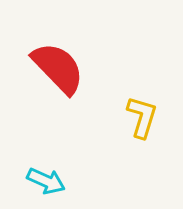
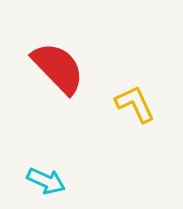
yellow L-shape: moved 7 px left, 13 px up; rotated 42 degrees counterclockwise
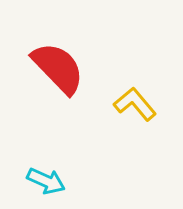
yellow L-shape: rotated 15 degrees counterclockwise
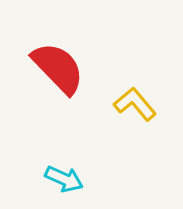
cyan arrow: moved 18 px right, 2 px up
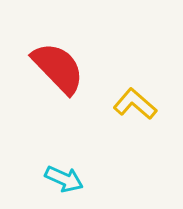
yellow L-shape: rotated 9 degrees counterclockwise
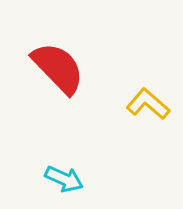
yellow L-shape: moved 13 px right
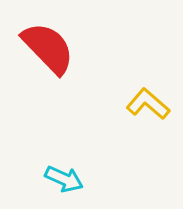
red semicircle: moved 10 px left, 20 px up
